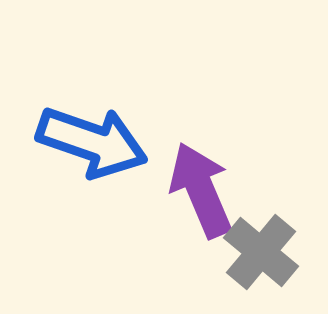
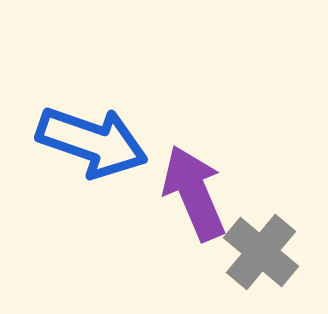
purple arrow: moved 7 px left, 3 px down
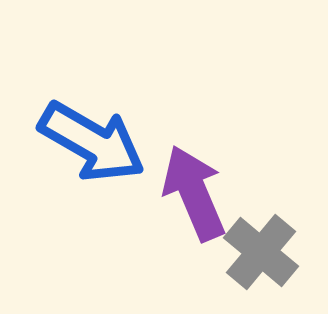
blue arrow: rotated 11 degrees clockwise
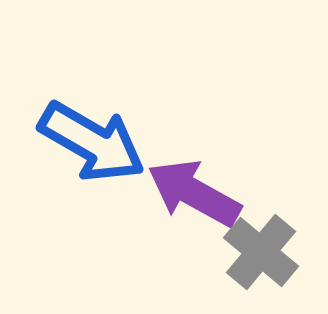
purple arrow: rotated 38 degrees counterclockwise
